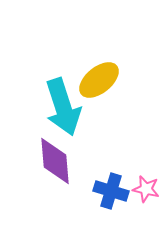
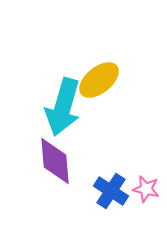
cyan arrow: rotated 34 degrees clockwise
blue cross: rotated 16 degrees clockwise
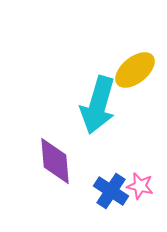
yellow ellipse: moved 36 px right, 10 px up
cyan arrow: moved 35 px right, 2 px up
pink star: moved 6 px left, 3 px up
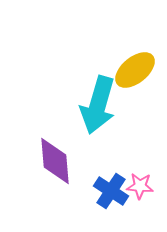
pink star: rotated 8 degrees counterclockwise
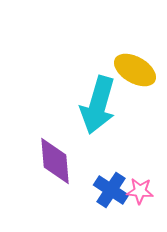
yellow ellipse: rotated 69 degrees clockwise
pink star: moved 5 px down
blue cross: moved 1 px up
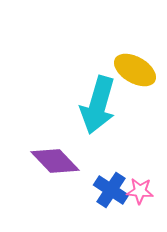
purple diamond: rotated 39 degrees counterclockwise
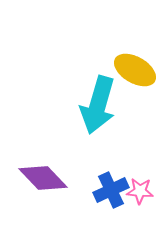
purple diamond: moved 12 px left, 17 px down
blue cross: rotated 32 degrees clockwise
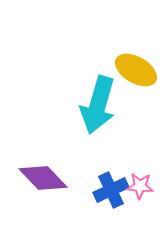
yellow ellipse: moved 1 px right
pink star: moved 5 px up
